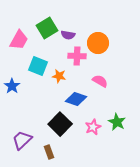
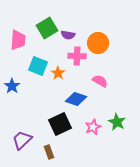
pink trapezoid: moved 1 px left; rotated 25 degrees counterclockwise
orange star: moved 1 px left, 3 px up; rotated 24 degrees clockwise
black square: rotated 20 degrees clockwise
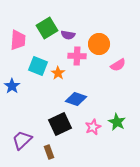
orange circle: moved 1 px right, 1 px down
pink semicircle: moved 18 px right, 16 px up; rotated 119 degrees clockwise
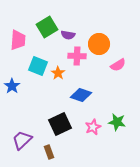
green square: moved 1 px up
blue diamond: moved 5 px right, 4 px up
green star: rotated 18 degrees counterclockwise
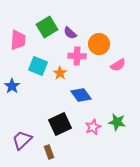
purple semicircle: moved 2 px right, 2 px up; rotated 32 degrees clockwise
orange star: moved 2 px right
blue diamond: rotated 35 degrees clockwise
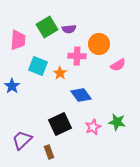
purple semicircle: moved 1 px left, 4 px up; rotated 48 degrees counterclockwise
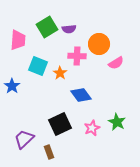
pink semicircle: moved 2 px left, 2 px up
green star: rotated 18 degrees clockwise
pink star: moved 1 px left, 1 px down
purple trapezoid: moved 2 px right, 1 px up
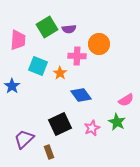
pink semicircle: moved 10 px right, 37 px down
